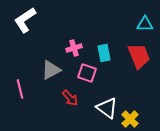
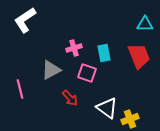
yellow cross: rotated 24 degrees clockwise
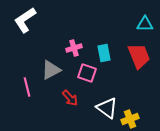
pink line: moved 7 px right, 2 px up
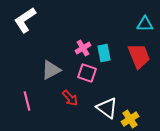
pink cross: moved 9 px right; rotated 14 degrees counterclockwise
pink line: moved 14 px down
yellow cross: rotated 12 degrees counterclockwise
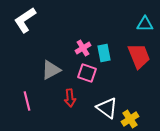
red arrow: rotated 36 degrees clockwise
